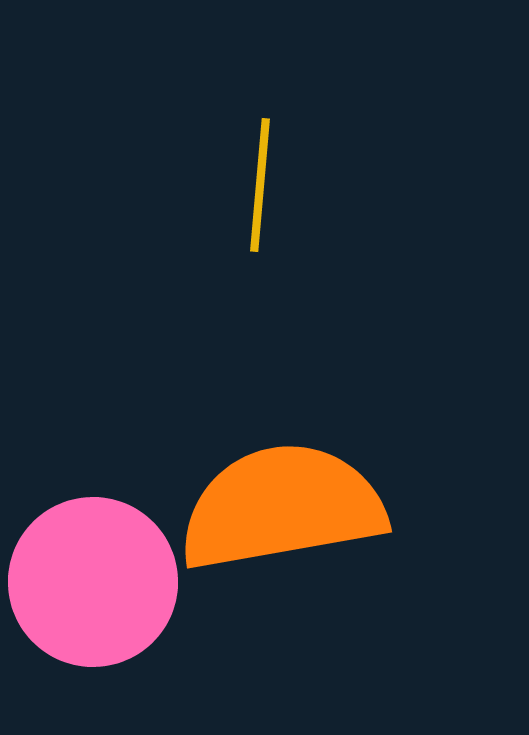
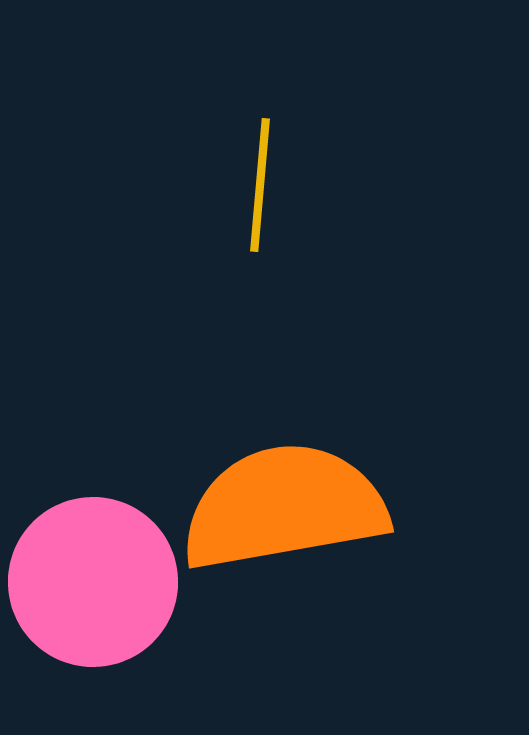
orange semicircle: moved 2 px right
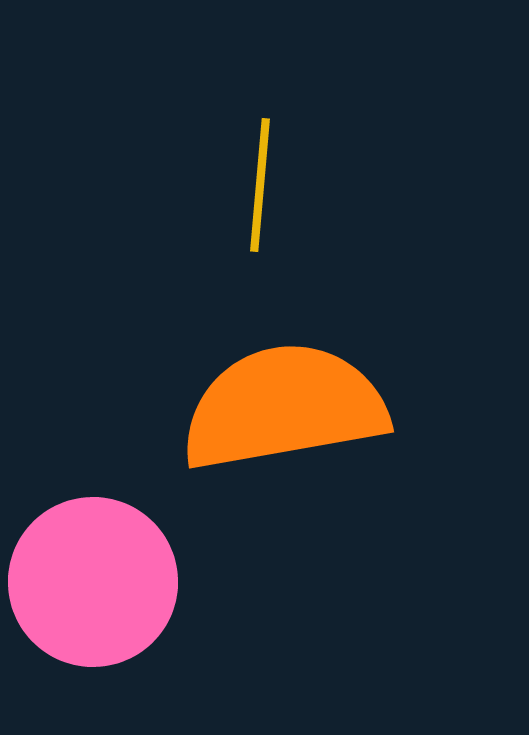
orange semicircle: moved 100 px up
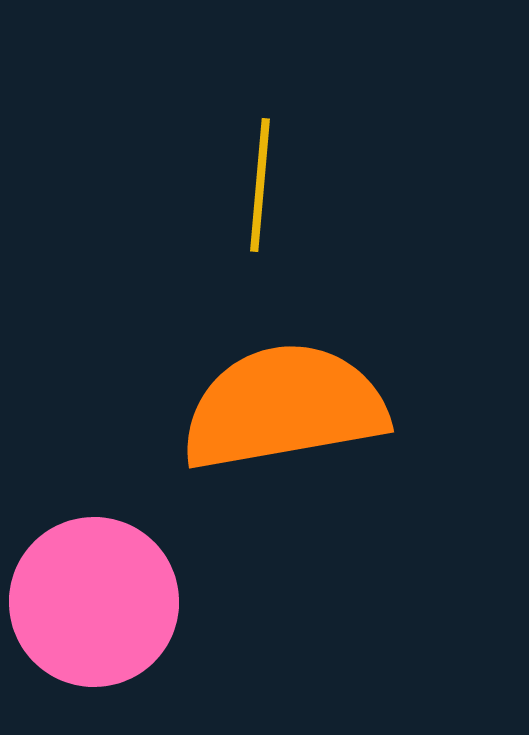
pink circle: moved 1 px right, 20 px down
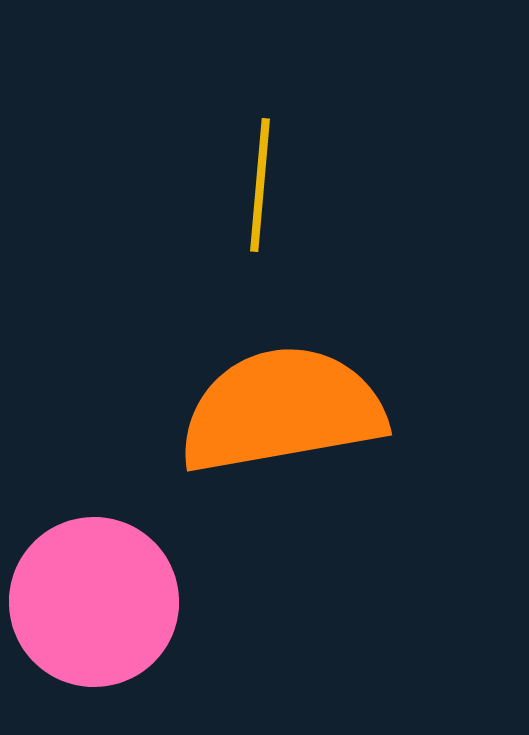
orange semicircle: moved 2 px left, 3 px down
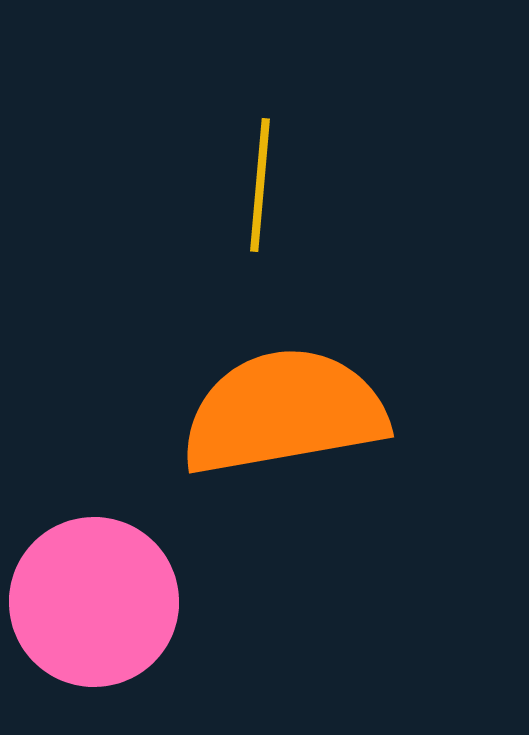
orange semicircle: moved 2 px right, 2 px down
